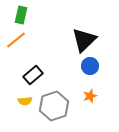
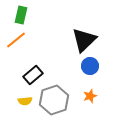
gray hexagon: moved 6 px up
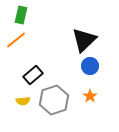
orange star: rotated 16 degrees counterclockwise
yellow semicircle: moved 2 px left
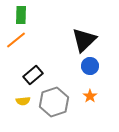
green rectangle: rotated 12 degrees counterclockwise
gray hexagon: moved 2 px down
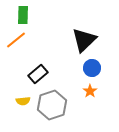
green rectangle: moved 2 px right
blue circle: moved 2 px right, 2 px down
black rectangle: moved 5 px right, 1 px up
orange star: moved 5 px up
gray hexagon: moved 2 px left, 3 px down
